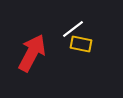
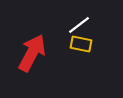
white line: moved 6 px right, 4 px up
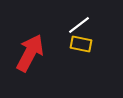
red arrow: moved 2 px left
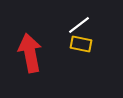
red arrow: rotated 39 degrees counterclockwise
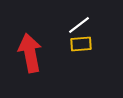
yellow rectangle: rotated 15 degrees counterclockwise
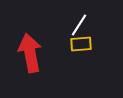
white line: rotated 20 degrees counterclockwise
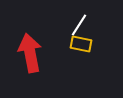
yellow rectangle: rotated 15 degrees clockwise
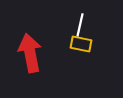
white line: moved 1 px right; rotated 20 degrees counterclockwise
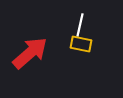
red arrow: rotated 60 degrees clockwise
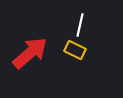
yellow rectangle: moved 6 px left, 6 px down; rotated 15 degrees clockwise
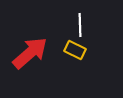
white line: rotated 15 degrees counterclockwise
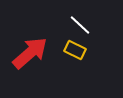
white line: rotated 45 degrees counterclockwise
